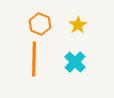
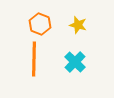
yellow star: rotated 24 degrees counterclockwise
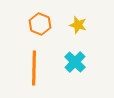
orange line: moved 9 px down
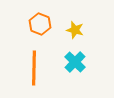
yellow star: moved 3 px left, 5 px down
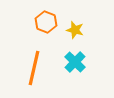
orange hexagon: moved 6 px right, 2 px up
orange line: rotated 12 degrees clockwise
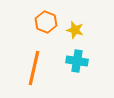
cyan cross: moved 2 px right, 1 px up; rotated 35 degrees counterclockwise
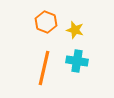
orange line: moved 10 px right
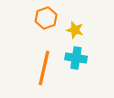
orange hexagon: moved 4 px up; rotated 20 degrees clockwise
cyan cross: moved 1 px left, 3 px up
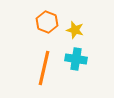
orange hexagon: moved 1 px right, 4 px down; rotated 20 degrees counterclockwise
cyan cross: moved 1 px down
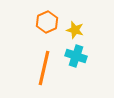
orange hexagon: rotated 15 degrees clockwise
cyan cross: moved 3 px up; rotated 10 degrees clockwise
